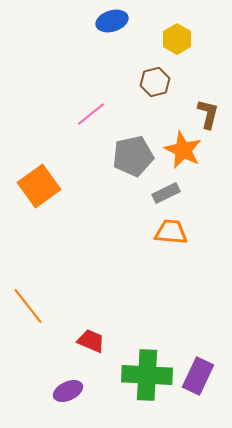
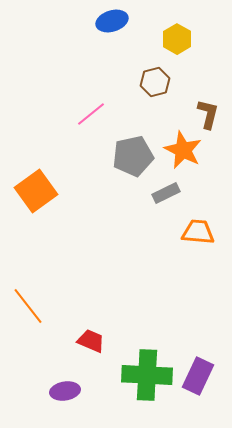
orange square: moved 3 px left, 5 px down
orange trapezoid: moved 27 px right
purple ellipse: moved 3 px left; rotated 16 degrees clockwise
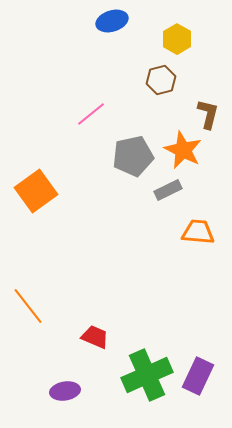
brown hexagon: moved 6 px right, 2 px up
gray rectangle: moved 2 px right, 3 px up
red trapezoid: moved 4 px right, 4 px up
green cross: rotated 27 degrees counterclockwise
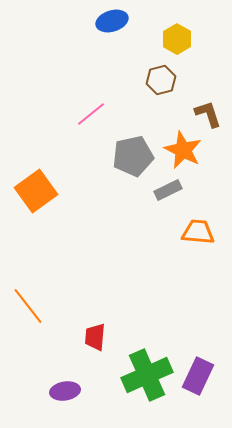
brown L-shape: rotated 32 degrees counterclockwise
red trapezoid: rotated 108 degrees counterclockwise
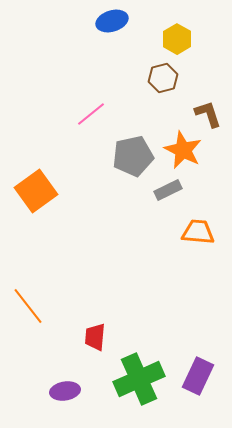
brown hexagon: moved 2 px right, 2 px up
green cross: moved 8 px left, 4 px down
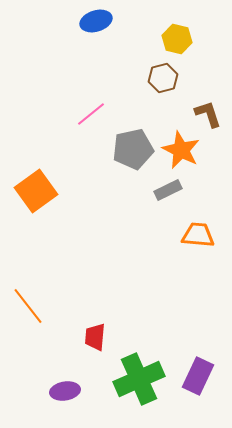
blue ellipse: moved 16 px left
yellow hexagon: rotated 16 degrees counterclockwise
orange star: moved 2 px left
gray pentagon: moved 7 px up
orange trapezoid: moved 3 px down
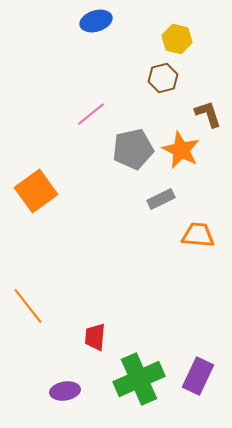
gray rectangle: moved 7 px left, 9 px down
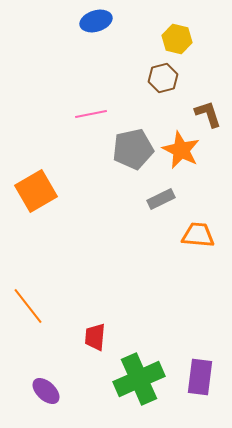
pink line: rotated 28 degrees clockwise
orange square: rotated 6 degrees clockwise
purple rectangle: moved 2 px right, 1 px down; rotated 18 degrees counterclockwise
purple ellipse: moved 19 px left; rotated 52 degrees clockwise
